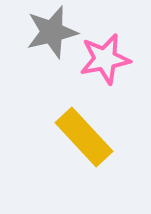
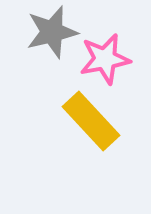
yellow rectangle: moved 7 px right, 16 px up
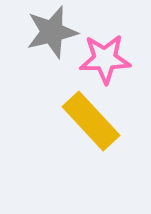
pink star: rotated 9 degrees clockwise
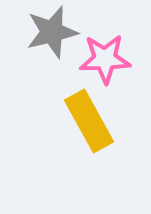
yellow rectangle: moved 2 px left; rotated 14 degrees clockwise
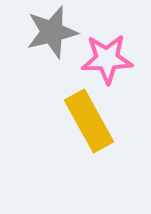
pink star: moved 2 px right
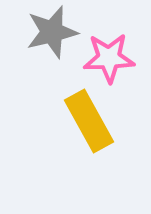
pink star: moved 2 px right, 1 px up
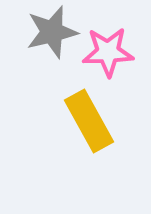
pink star: moved 1 px left, 6 px up
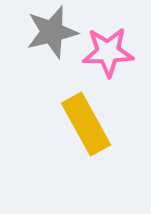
yellow rectangle: moved 3 px left, 3 px down
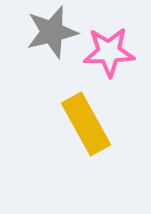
pink star: moved 1 px right
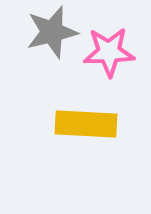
yellow rectangle: rotated 58 degrees counterclockwise
